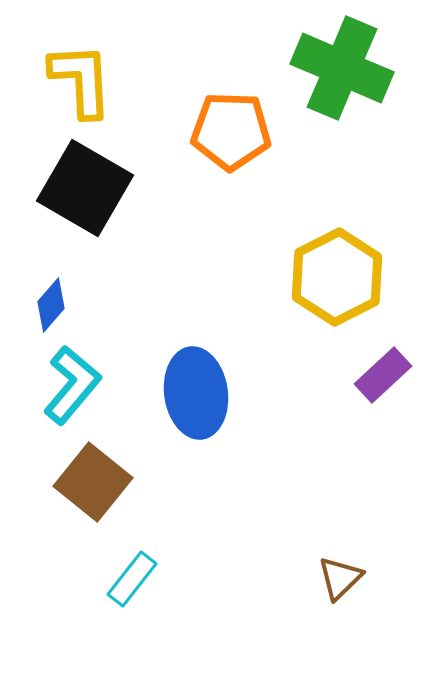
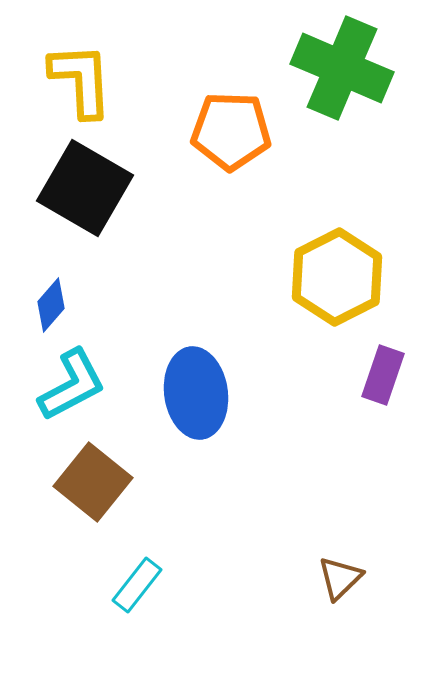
purple rectangle: rotated 28 degrees counterclockwise
cyan L-shape: rotated 22 degrees clockwise
cyan rectangle: moved 5 px right, 6 px down
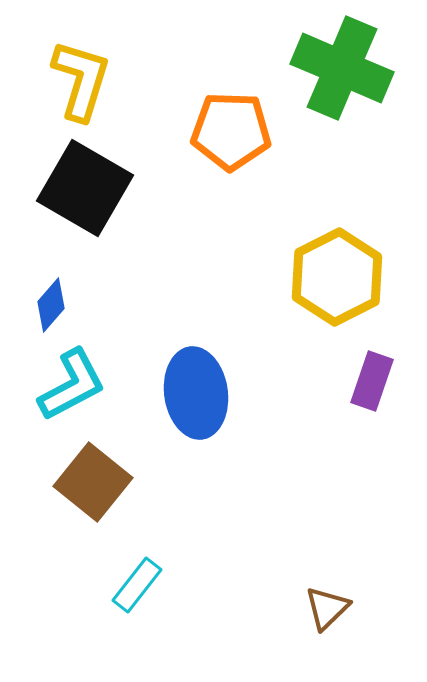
yellow L-shape: rotated 20 degrees clockwise
purple rectangle: moved 11 px left, 6 px down
brown triangle: moved 13 px left, 30 px down
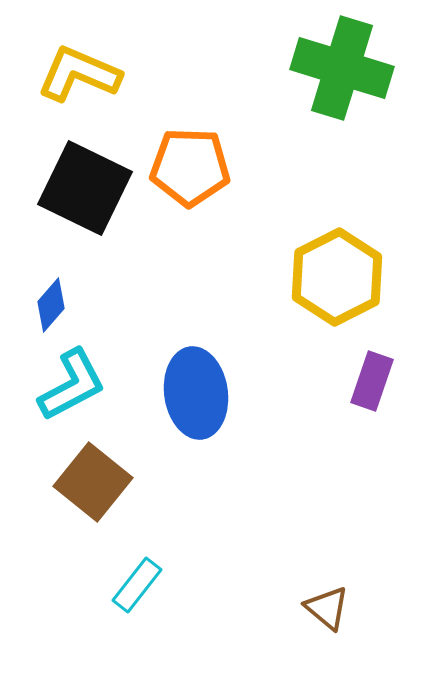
green cross: rotated 6 degrees counterclockwise
yellow L-shape: moved 2 px left, 6 px up; rotated 84 degrees counterclockwise
orange pentagon: moved 41 px left, 36 px down
black square: rotated 4 degrees counterclockwise
brown triangle: rotated 36 degrees counterclockwise
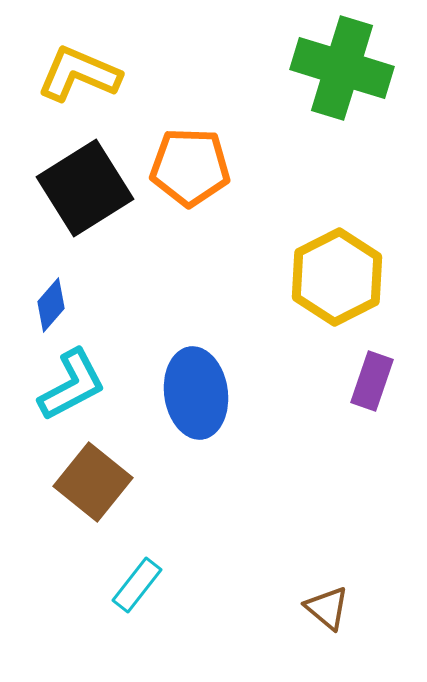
black square: rotated 32 degrees clockwise
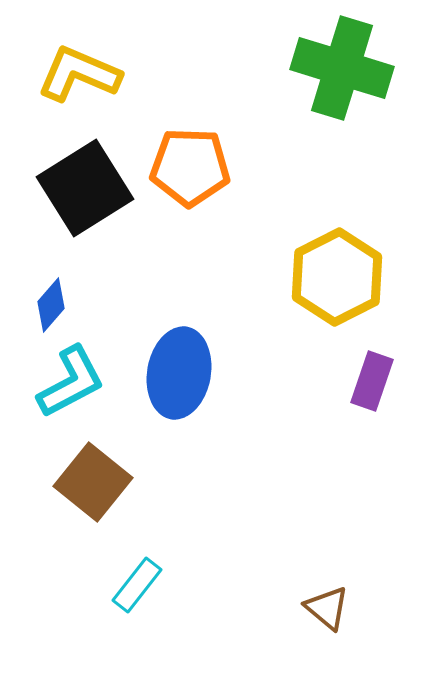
cyan L-shape: moved 1 px left, 3 px up
blue ellipse: moved 17 px left, 20 px up; rotated 18 degrees clockwise
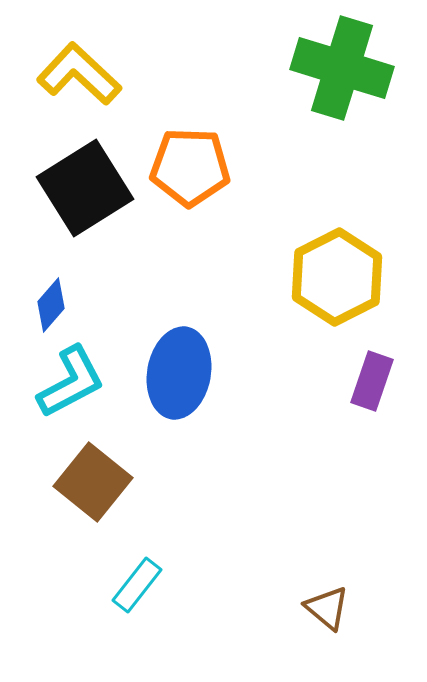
yellow L-shape: rotated 20 degrees clockwise
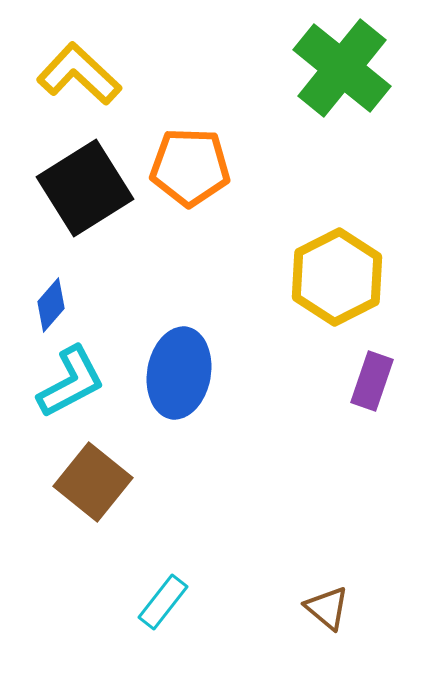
green cross: rotated 22 degrees clockwise
cyan rectangle: moved 26 px right, 17 px down
